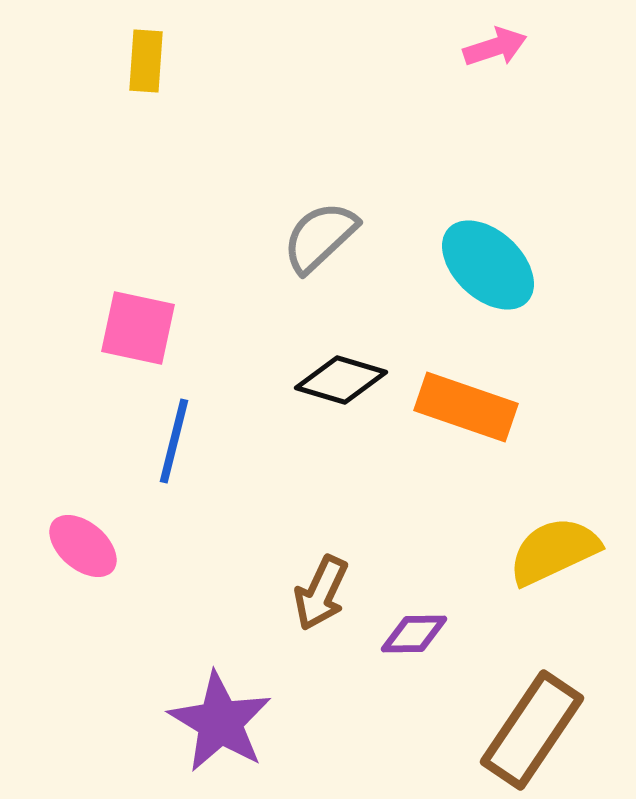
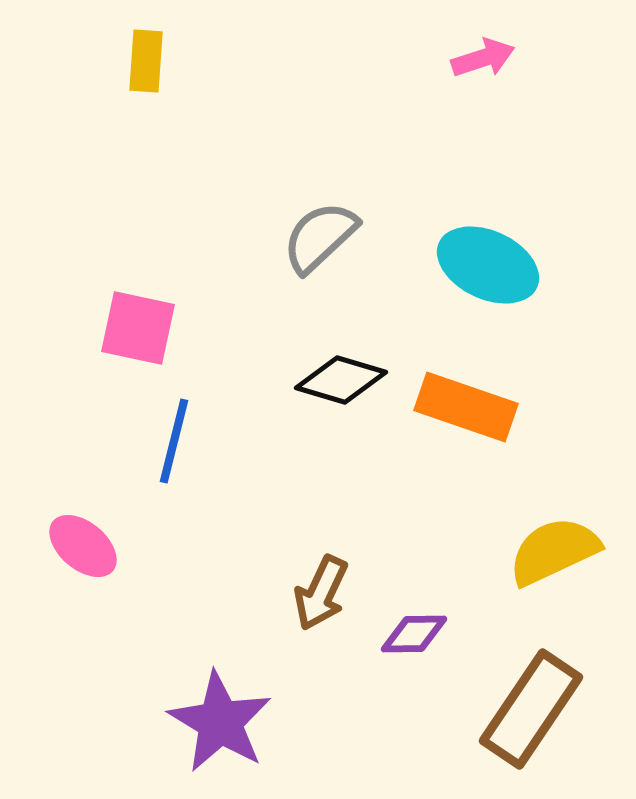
pink arrow: moved 12 px left, 11 px down
cyan ellipse: rotated 18 degrees counterclockwise
brown rectangle: moved 1 px left, 21 px up
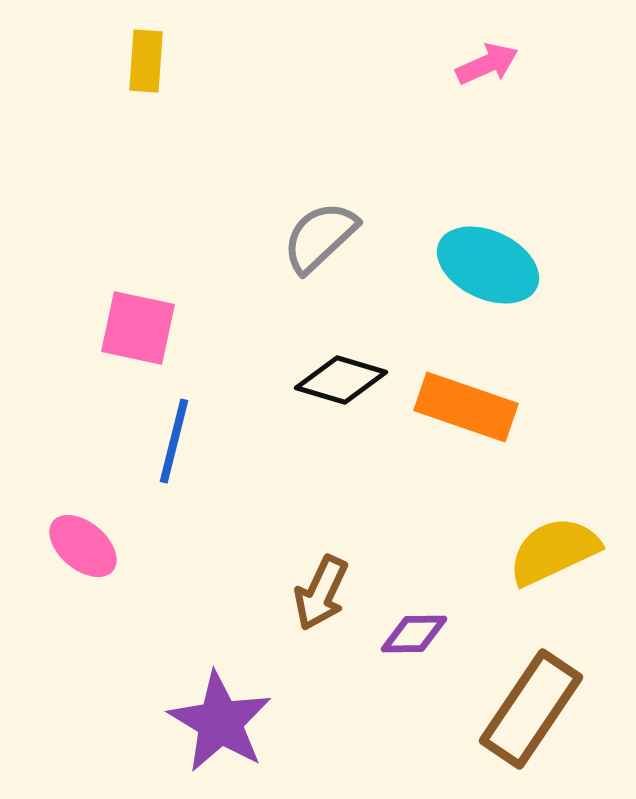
pink arrow: moved 4 px right, 6 px down; rotated 6 degrees counterclockwise
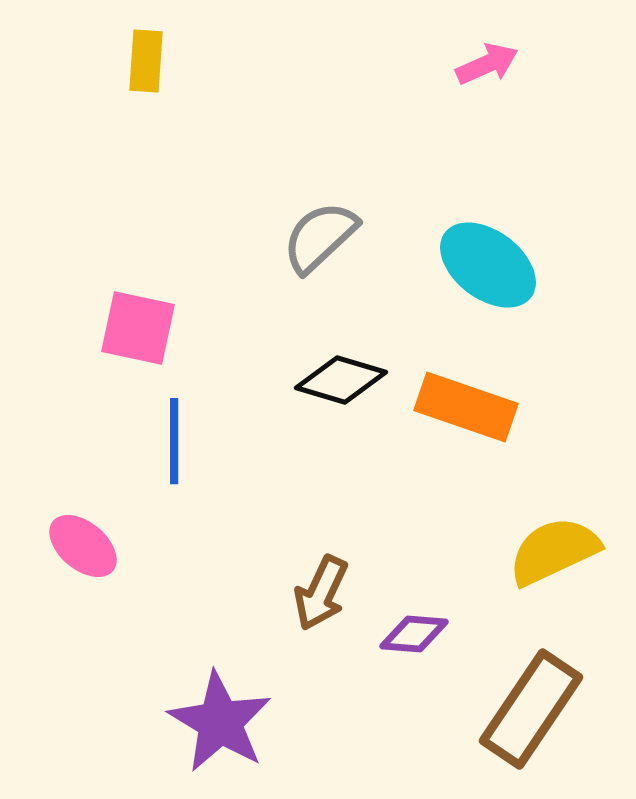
cyan ellipse: rotated 12 degrees clockwise
blue line: rotated 14 degrees counterclockwise
purple diamond: rotated 6 degrees clockwise
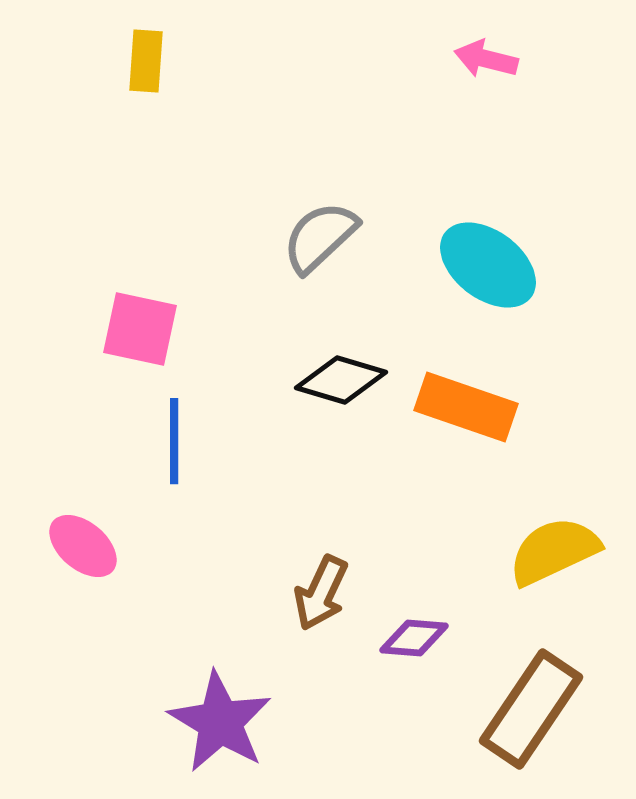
pink arrow: moved 1 px left, 5 px up; rotated 142 degrees counterclockwise
pink square: moved 2 px right, 1 px down
purple diamond: moved 4 px down
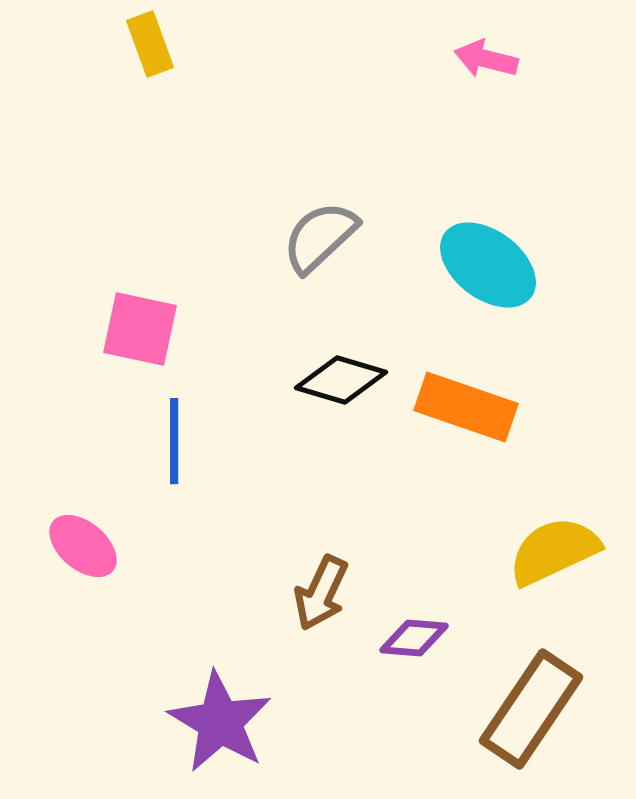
yellow rectangle: moved 4 px right, 17 px up; rotated 24 degrees counterclockwise
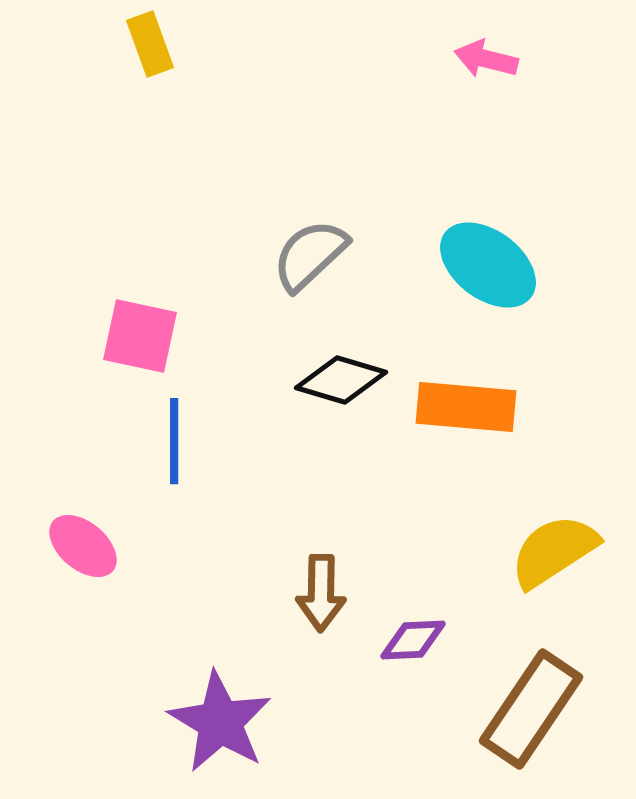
gray semicircle: moved 10 px left, 18 px down
pink square: moved 7 px down
orange rectangle: rotated 14 degrees counterclockwise
yellow semicircle: rotated 8 degrees counterclockwise
brown arrow: rotated 24 degrees counterclockwise
purple diamond: moved 1 px left, 2 px down; rotated 8 degrees counterclockwise
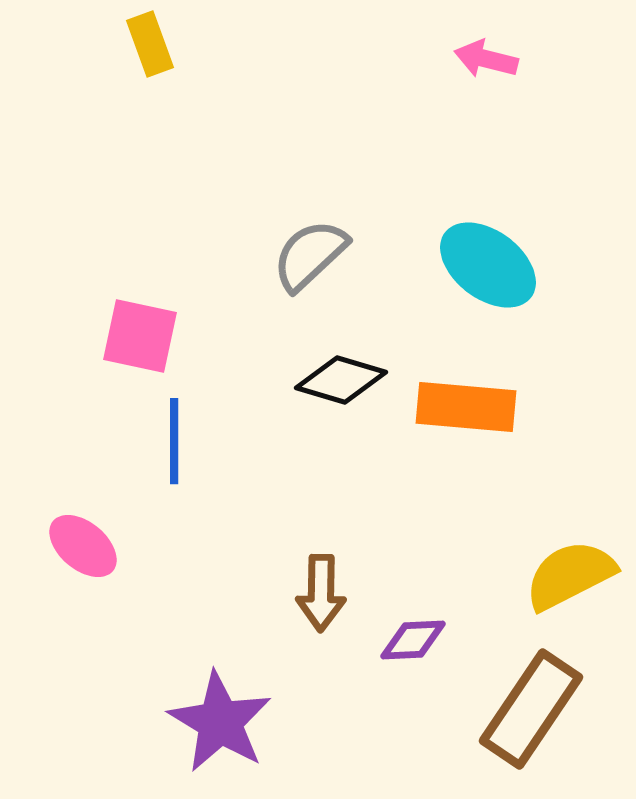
yellow semicircle: moved 16 px right, 24 px down; rotated 6 degrees clockwise
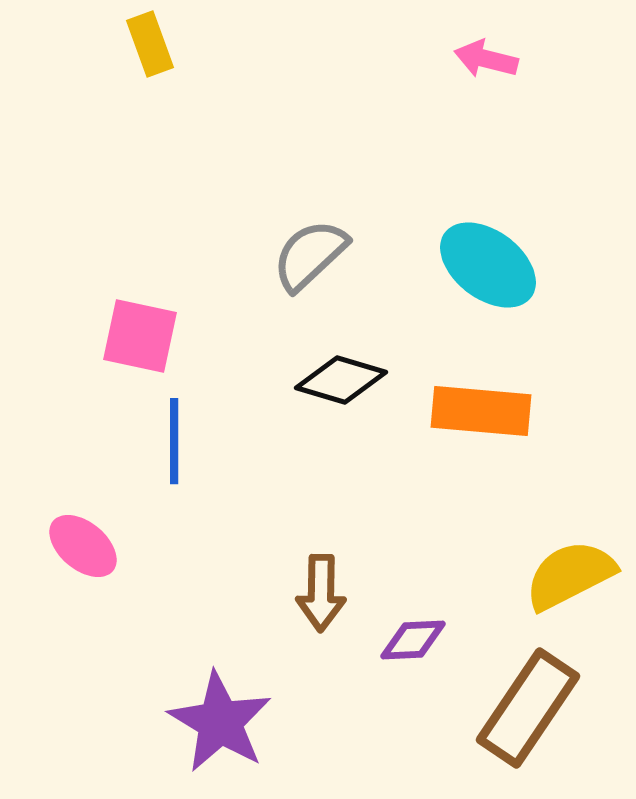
orange rectangle: moved 15 px right, 4 px down
brown rectangle: moved 3 px left, 1 px up
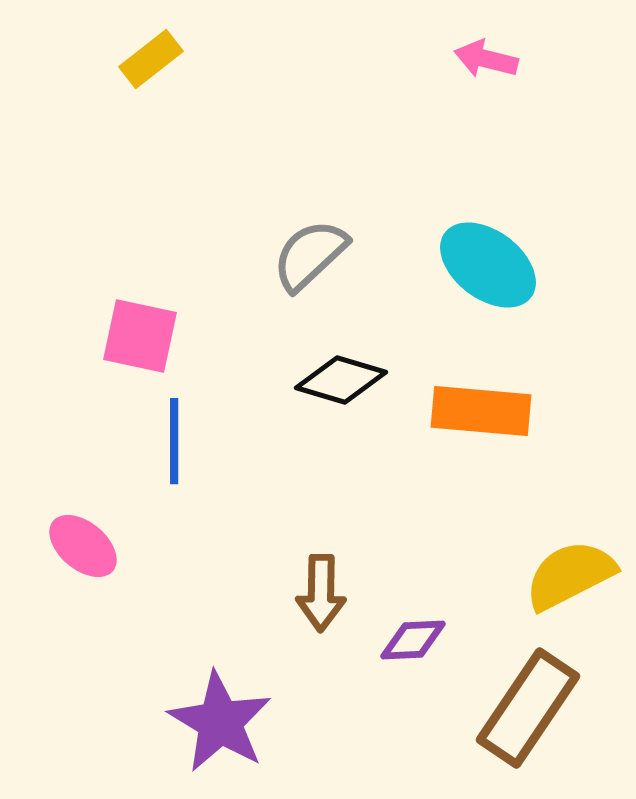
yellow rectangle: moved 1 px right, 15 px down; rotated 72 degrees clockwise
